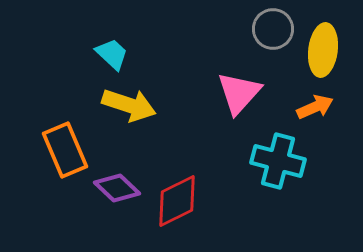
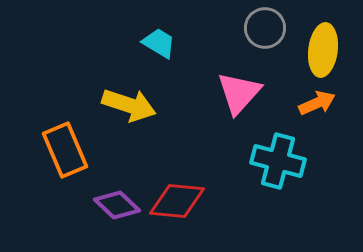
gray circle: moved 8 px left, 1 px up
cyan trapezoid: moved 47 px right, 11 px up; rotated 12 degrees counterclockwise
orange arrow: moved 2 px right, 4 px up
purple diamond: moved 17 px down
red diamond: rotated 32 degrees clockwise
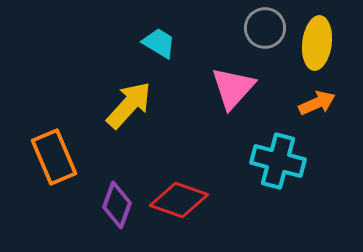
yellow ellipse: moved 6 px left, 7 px up
pink triangle: moved 6 px left, 5 px up
yellow arrow: rotated 66 degrees counterclockwise
orange rectangle: moved 11 px left, 7 px down
red diamond: moved 2 px right, 1 px up; rotated 14 degrees clockwise
purple diamond: rotated 66 degrees clockwise
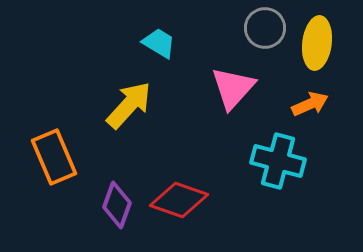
orange arrow: moved 7 px left, 1 px down
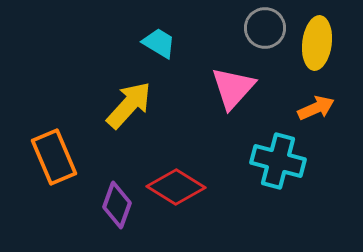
orange arrow: moved 6 px right, 4 px down
red diamond: moved 3 px left, 13 px up; rotated 12 degrees clockwise
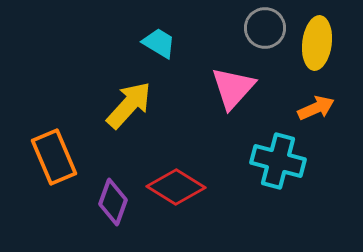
purple diamond: moved 4 px left, 3 px up
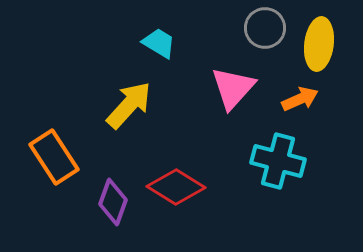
yellow ellipse: moved 2 px right, 1 px down
orange arrow: moved 16 px left, 9 px up
orange rectangle: rotated 10 degrees counterclockwise
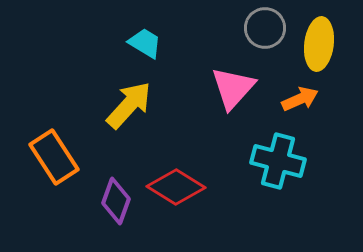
cyan trapezoid: moved 14 px left
purple diamond: moved 3 px right, 1 px up
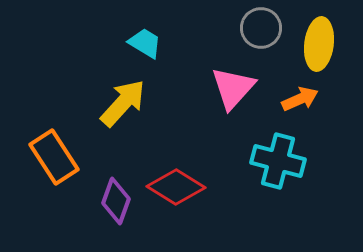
gray circle: moved 4 px left
yellow arrow: moved 6 px left, 2 px up
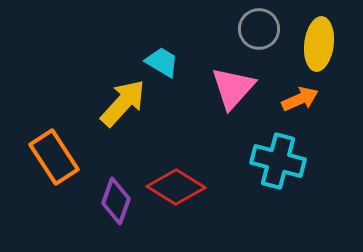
gray circle: moved 2 px left, 1 px down
cyan trapezoid: moved 17 px right, 19 px down
